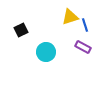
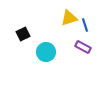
yellow triangle: moved 1 px left, 1 px down
black square: moved 2 px right, 4 px down
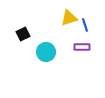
purple rectangle: moved 1 px left; rotated 28 degrees counterclockwise
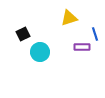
blue line: moved 10 px right, 9 px down
cyan circle: moved 6 px left
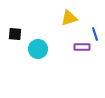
black square: moved 8 px left; rotated 32 degrees clockwise
cyan circle: moved 2 px left, 3 px up
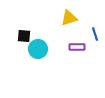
black square: moved 9 px right, 2 px down
purple rectangle: moved 5 px left
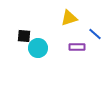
blue line: rotated 32 degrees counterclockwise
cyan circle: moved 1 px up
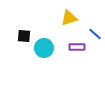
cyan circle: moved 6 px right
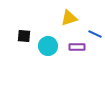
blue line: rotated 16 degrees counterclockwise
cyan circle: moved 4 px right, 2 px up
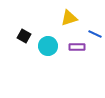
black square: rotated 24 degrees clockwise
